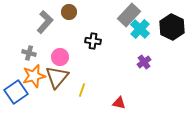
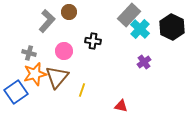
gray L-shape: moved 2 px right, 1 px up
pink circle: moved 4 px right, 6 px up
orange star: moved 1 px right, 2 px up
red triangle: moved 2 px right, 3 px down
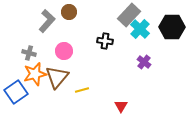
black hexagon: rotated 25 degrees counterclockwise
black cross: moved 12 px right
purple cross: rotated 16 degrees counterclockwise
yellow line: rotated 56 degrees clockwise
red triangle: rotated 48 degrees clockwise
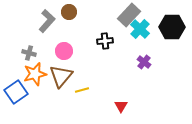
black cross: rotated 14 degrees counterclockwise
brown triangle: moved 4 px right, 1 px up
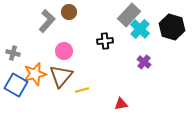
black hexagon: rotated 15 degrees clockwise
gray cross: moved 16 px left
blue square: moved 7 px up; rotated 25 degrees counterclockwise
red triangle: moved 2 px up; rotated 48 degrees clockwise
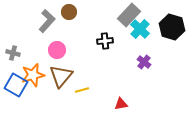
pink circle: moved 7 px left, 1 px up
orange star: moved 2 px left, 1 px down
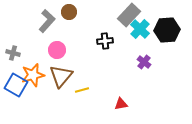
black hexagon: moved 5 px left, 3 px down; rotated 20 degrees counterclockwise
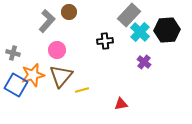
cyan cross: moved 3 px down
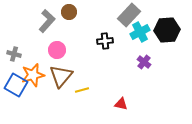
cyan cross: rotated 18 degrees clockwise
gray cross: moved 1 px right, 1 px down
red triangle: rotated 24 degrees clockwise
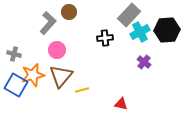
gray L-shape: moved 1 px right, 2 px down
black cross: moved 3 px up
